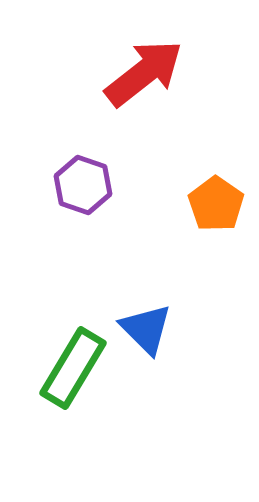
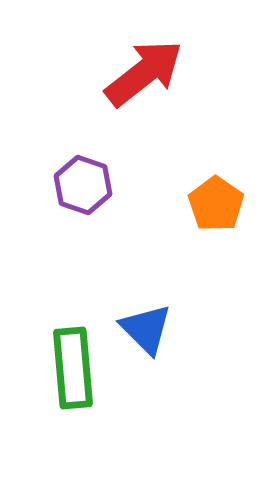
green rectangle: rotated 36 degrees counterclockwise
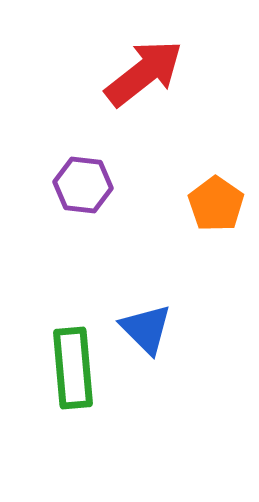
purple hexagon: rotated 12 degrees counterclockwise
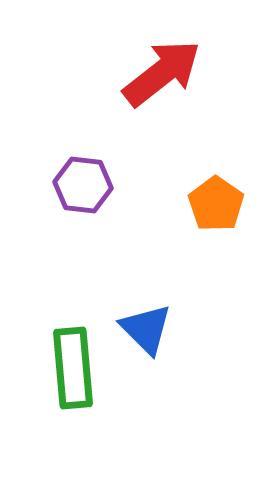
red arrow: moved 18 px right
